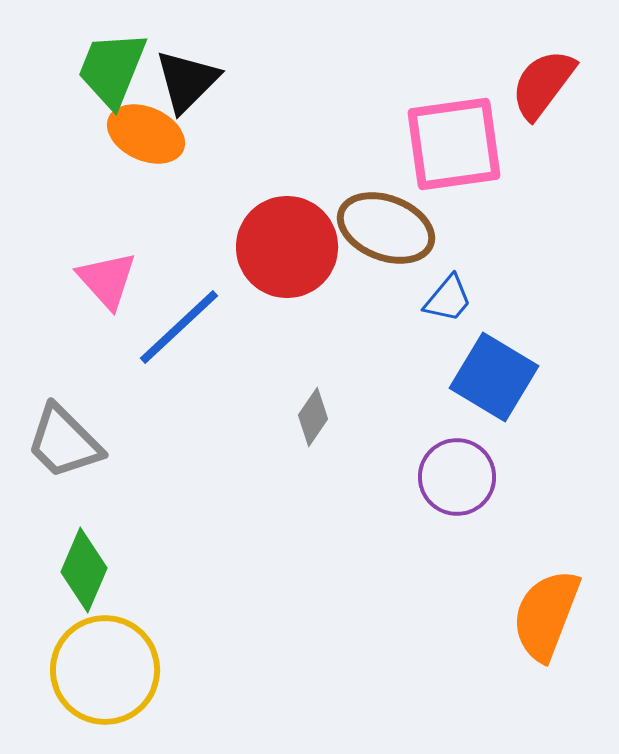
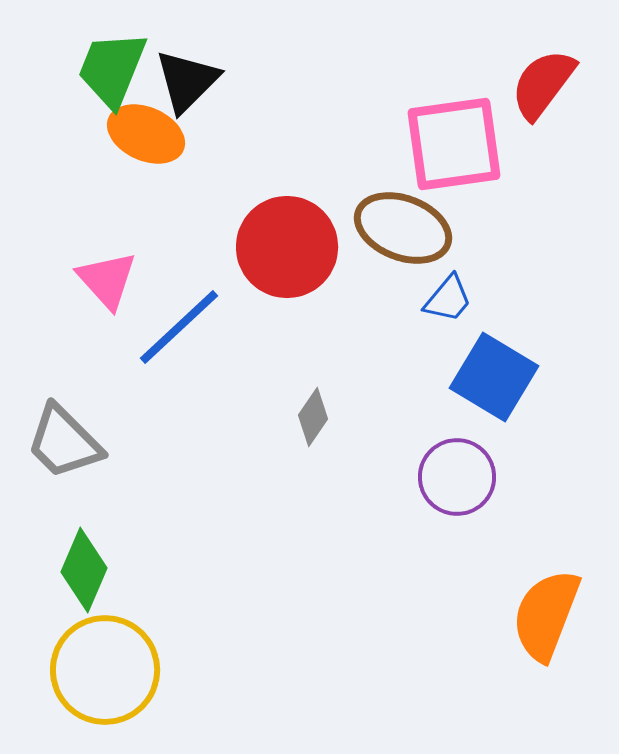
brown ellipse: moved 17 px right
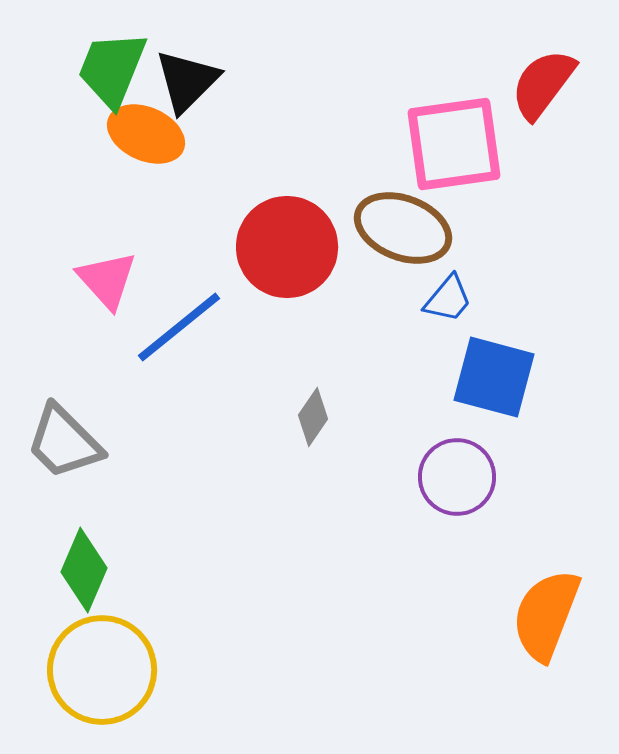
blue line: rotated 4 degrees clockwise
blue square: rotated 16 degrees counterclockwise
yellow circle: moved 3 px left
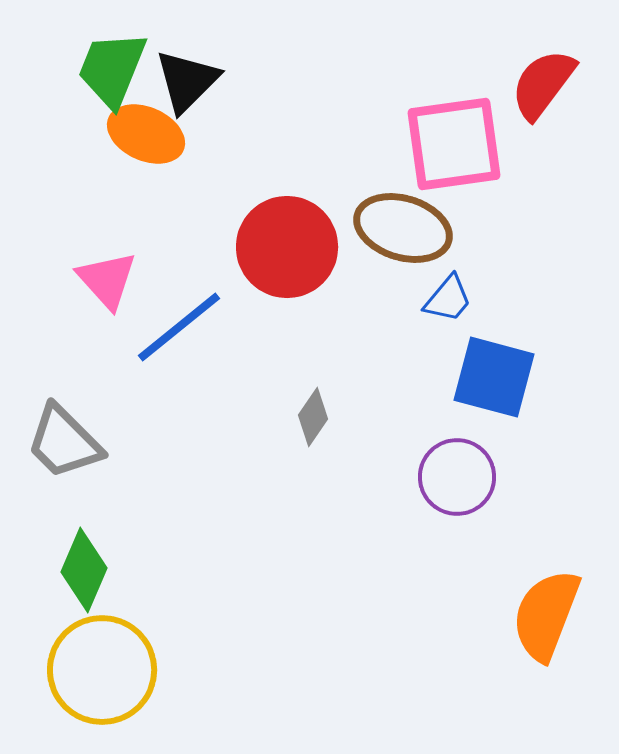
brown ellipse: rotated 4 degrees counterclockwise
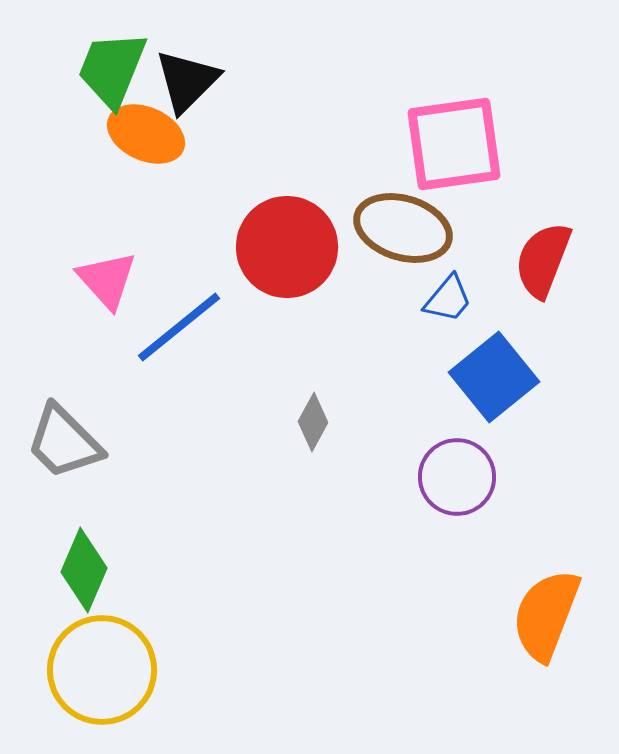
red semicircle: moved 176 px down; rotated 16 degrees counterclockwise
blue square: rotated 36 degrees clockwise
gray diamond: moved 5 px down; rotated 6 degrees counterclockwise
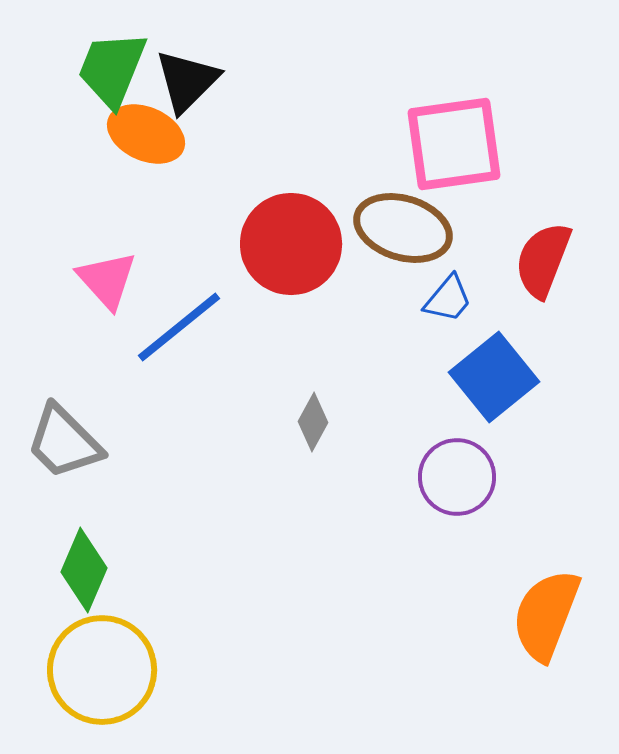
red circle: moved 4 px right, 3 px up
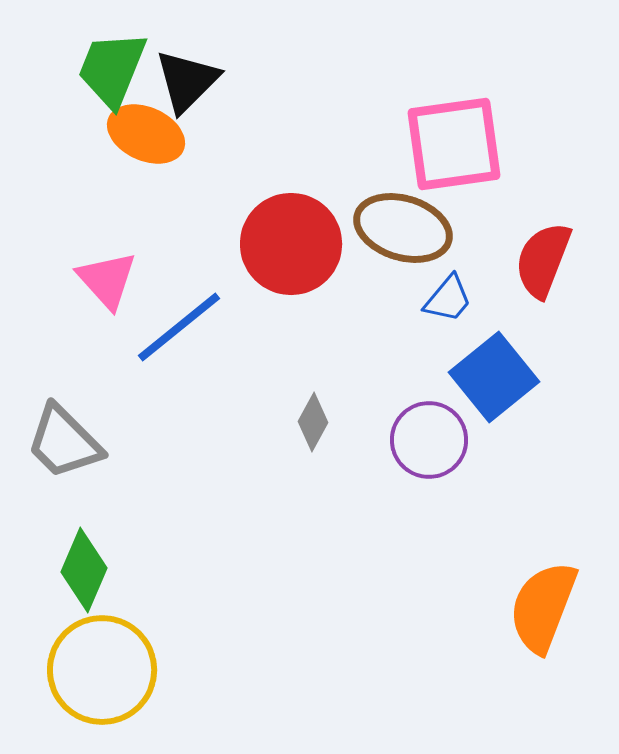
purple circle: moved 28 px left, 37 px up
orange semicircle: moved 3 px left, 8 px up
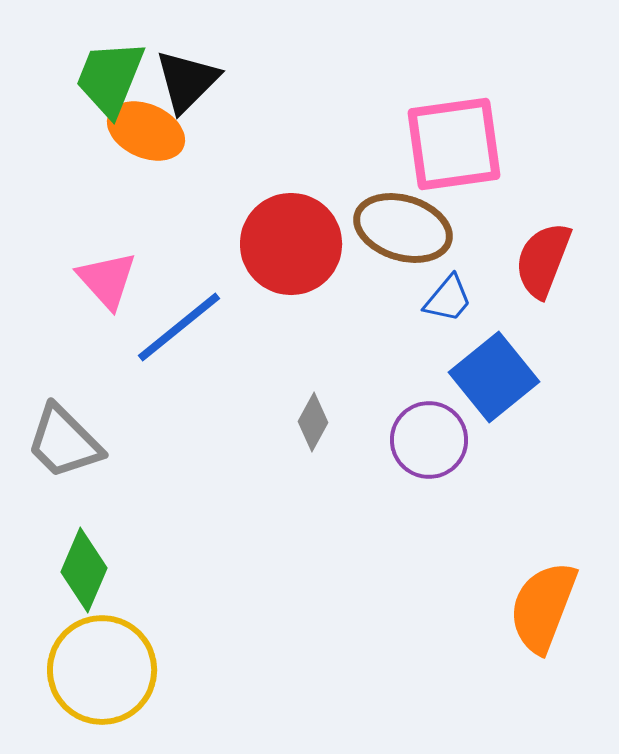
green trapezoid: moved 2 px left, 9 px down
orange ellipse: moved 3 px up
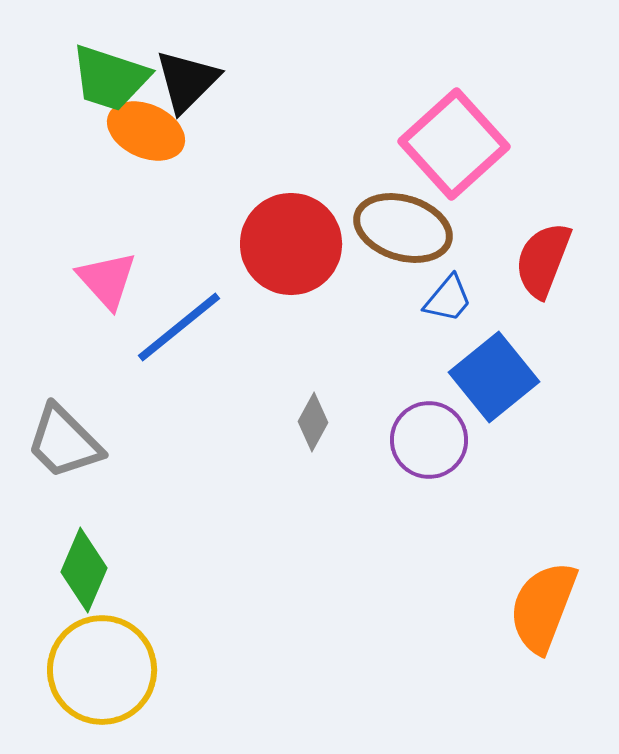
green trapezoid: rotated 94 degrees counterclockwise
pink square: rotated 34 degrees counterclockwise
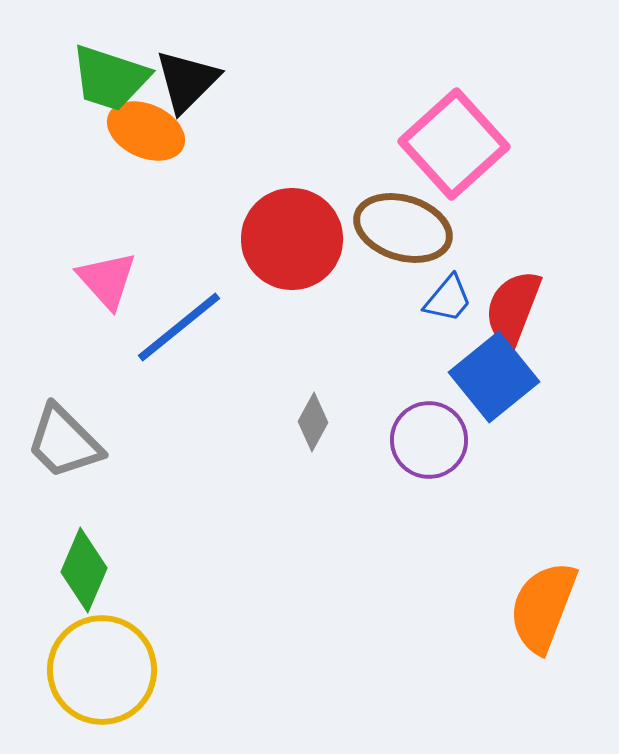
red circle: moved 1 px right, 5 px up
red semicircle: moved 30 px left, 48 px down
